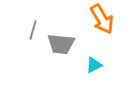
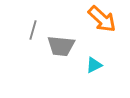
orange arrow: rotated 16 degrees counterclockwise
gray trapezoid: moved 2 px down
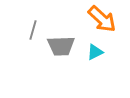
gray trapezoid: rotated 8 degrees counterclockwise
cyan triangle: moved 1 px right, 13 px up
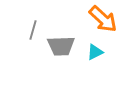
orange arrow: moved 1 px right
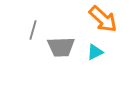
gray trapezoid: moved 1 px down
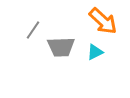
orange arrow: moved 2 px down
gray line: rotated 18 degrees clockwise
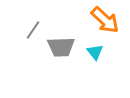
orange arrow: moved 2 px right, 1 px up
cyan triangle: rotated 42 degrees counterclockwise
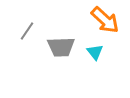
gray line: moved 6 px left, 1 px down
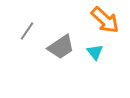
gray trapezoid: rotated 32 degrees counterclockwise
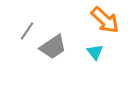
gray trapezoid: moved 8 px left
